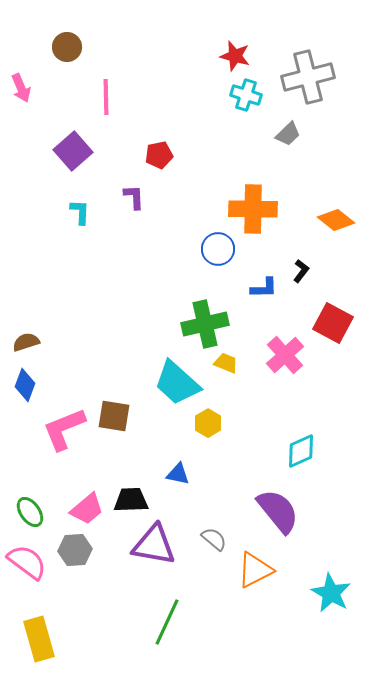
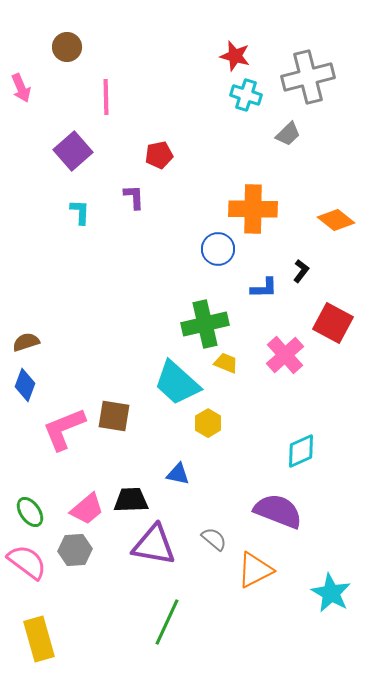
purple semicircle: rotated 30 degrees counterclockwise
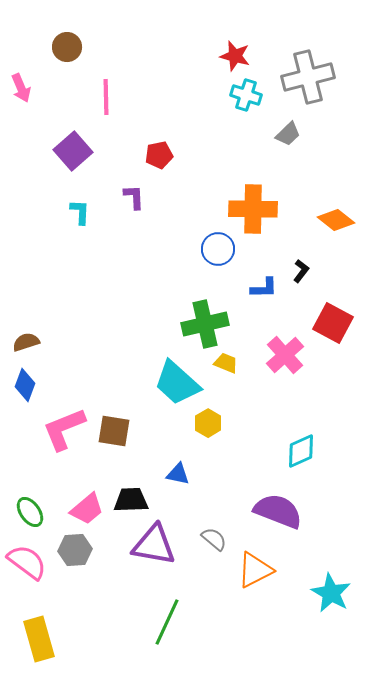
brown square: moved 15 px down
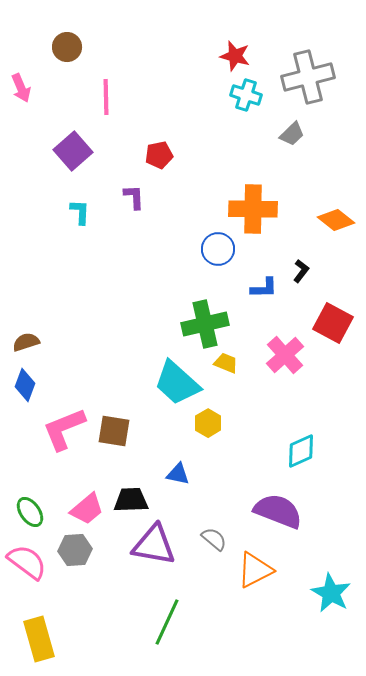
gray trapezoid: moved 4 px right
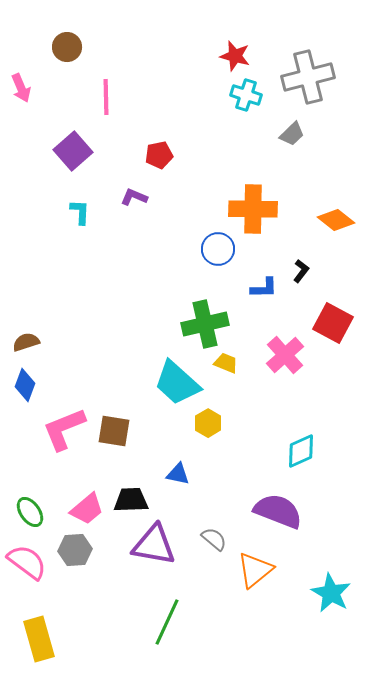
purple L-shape: rotated 64 degrees counterclockwise
orange triangle: rotated 12 degrees counterclockwise
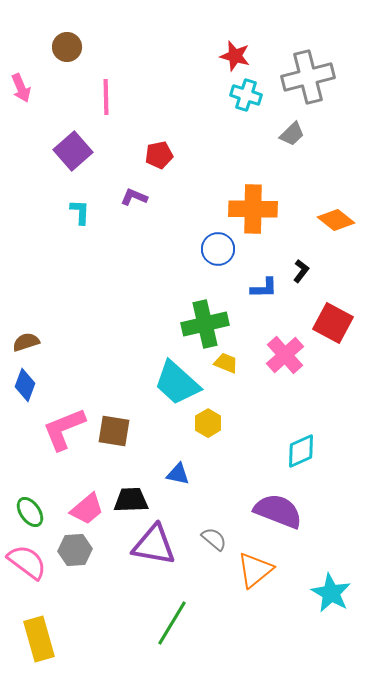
green line: moved 5 px right, 1 px down; rotated 6 degrees clockwise
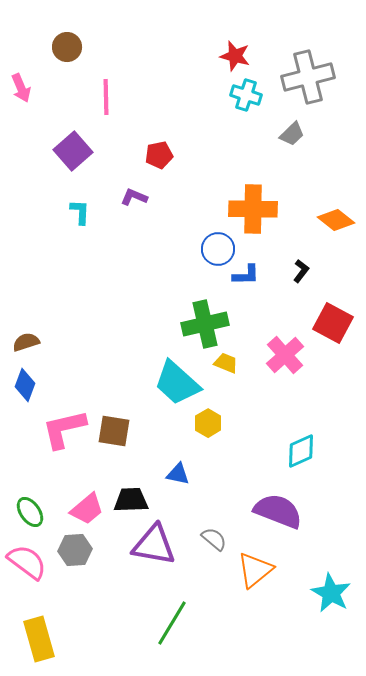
blue L-shape: moved 18 px left, 13 px up
pink L-shape: rotated 9 degrees clockwise
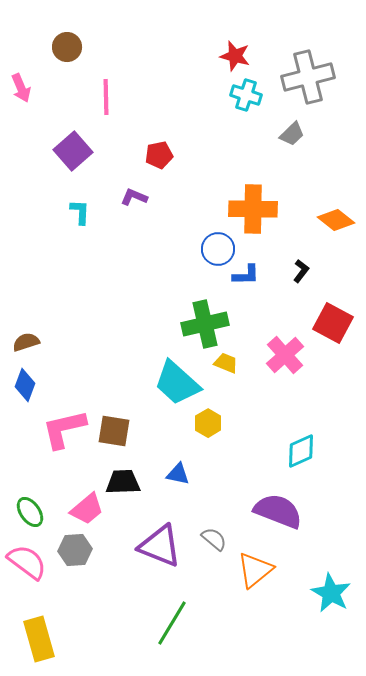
black trapezoid: moved 8 px left, 18 px up
purple triangle: moved 6 px right, 1 px down; rotated 12 degrees clockwise
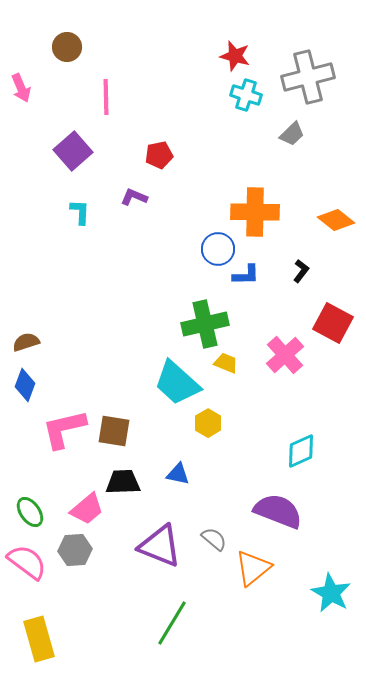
orange cross: moved 2 px right, 3 px down
orange triangle: moved 2 px left, 2 px up
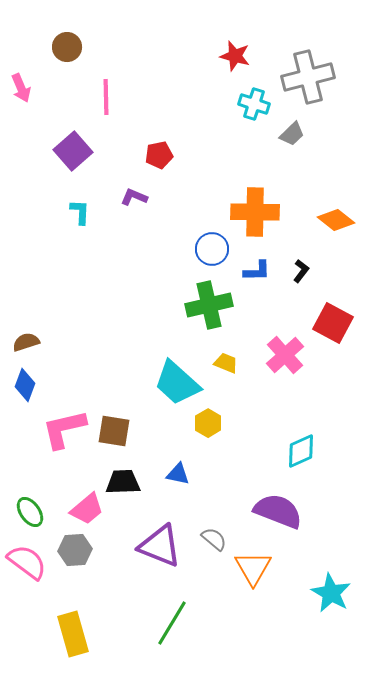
cyan cross: moved 8 px right, 9 px down
blue circle: moved 6 px left
blue L-shape: moved 11 px right, 4 px up
green cross: moved 4 px right, 19 px up
orange triangle: rotated 21 degrees counterclockwise
yellow rectangle: moved 34 px right, 5 px up
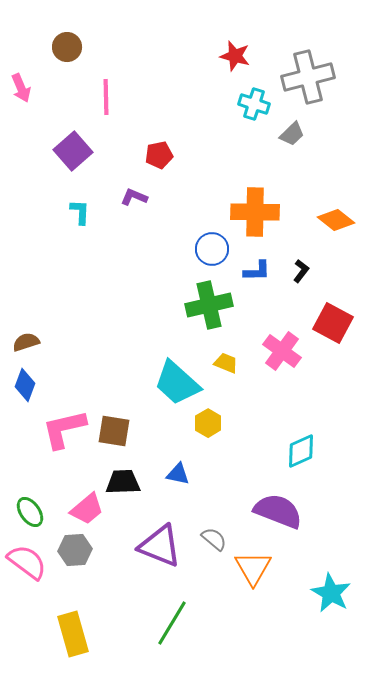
pink cross: moved 3 px left, 4 px up; rotated 12 degrees counterclockwise
